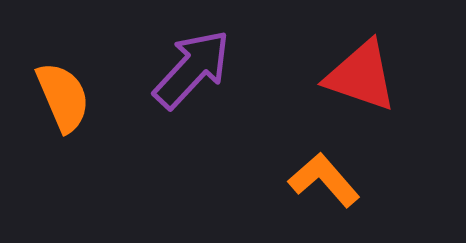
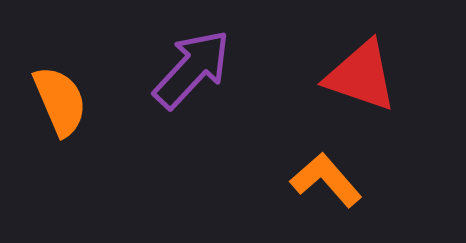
orange semicircle: moved 3 px left, 4 px down
orange L-shape: moved 2 px right
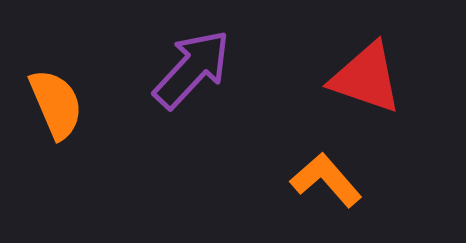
red triangle: moved 5 px right, 2 px down
orange semicircle: moved 4 px left, 3 px down
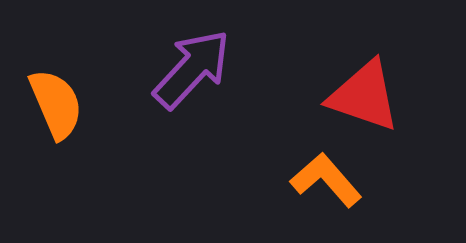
red triangle: moved 2 px left, 18 px down
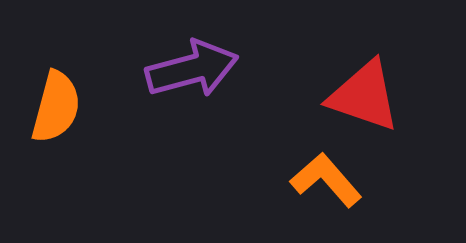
purple arrow: rotated 32 degrees clockwise
orange semicircle: moved 3 px down; rotated 38 degrees clockwise
